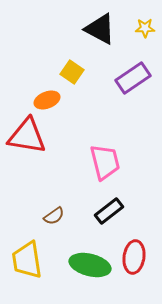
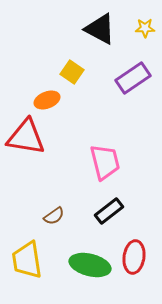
red triangle: moved 1 px left, 1 px down
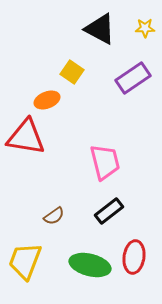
yellow trapezoid: moved 2 px left, 1 px down; rotated 30 degrees clockwise
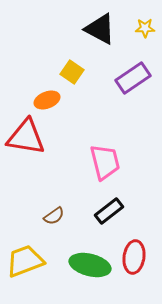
yellow trapezoid: rotated 48 degrees clockwise
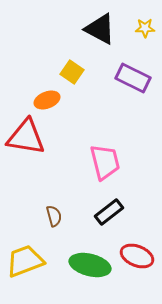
purple rectangle: rotated 60 degrees clockwise
black rectangle: moved 1 px down
brown semicircle: rotated 70 degrees counterclockwise
red ellipse: moved 3 px right, 1 px up; rotated 76 degrees counterclockwise
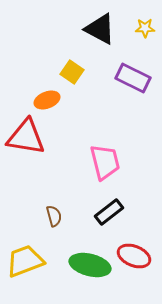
red ellipse: moved 3 px left
